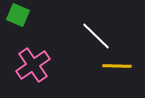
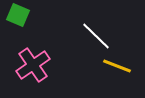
yellow line: rotated 20 degrees clockwise
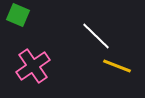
pink cross: moved 1 px down
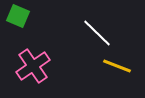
green square: moved 1 px down
white line: moved 1 px right, 3 px up
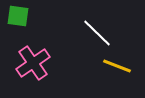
green square: rotated 15 degrees counterclockwise
pink cross: moved 3 px up
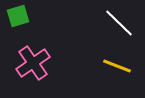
green square: rotated 25 degrees counterclockwise
white line: moved 22 px right, 10 px up
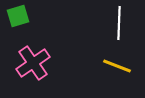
white line: rotated 48 degrees clockwise
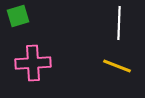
pink cross: rotated 32 degrees clockwise
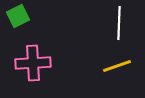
green square: rotated 10 degrees counterclockwise
yellow line: rotated 40 degrees counterclockwise
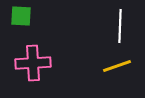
green square: moved 3 px right; rotated 30 degrees clockwise
white line: moved 1 px right, 3 px down
